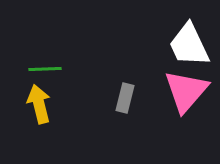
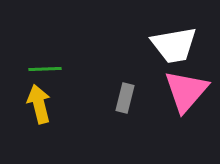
white trapezoid: moved 15 px left; rotated 75 degrees counterclockwise
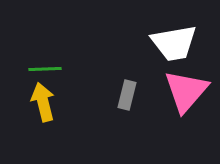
white trapezoid: moved 2 px up
gray rectangle: moved 2 px right, 3 px up
yellow arrow: moved 4 px right, 2 px up
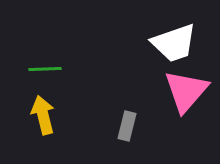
white trapezoid: rotated 9 degrees counterclockwise
gray rectangle: moved 31 px down
yellow arrow: moved 13 px down
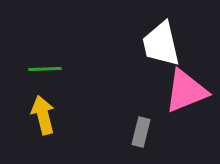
white trapezoid: moved 13 px left, 1 px down; rotated 96 degrees clockwise
pink triangle: rotated 27 degrees clockwise
gray rectangle: moved 14 px right, 6 px down
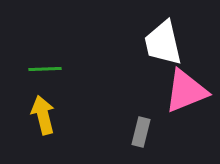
white trapezoid: moved 2 px right, 1 px up
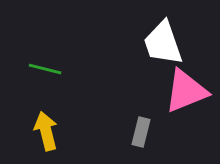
white trapezoid: rotated 6 degrees counterclockwise
green line: rotated 16 degrees clockwise
yellow arrow: moved 3 px right, 16 px down
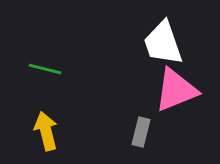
pink triangle: moved 10 px left, 1 px up
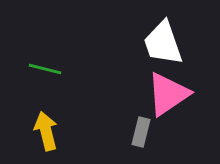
pink triangle: moved 8 px left, 4 px down; rotated 12 degrees counterclockwise
